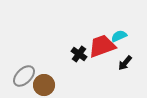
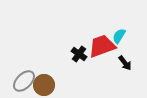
cyan semicircle: rotated 35 degrees counterclockwise
black arrow: rotated 77 degrees counterclockwise
gray ellipse: moved 5 px down
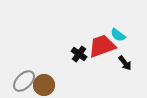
cyan semicircle: moved 1 px left, 1 px up; rotated 84 degrees counterclockwise
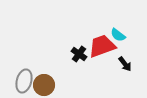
black arrow: moved 1 px down
gray ellipse: rotated 30 degrees counterclockwise
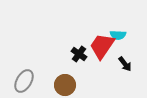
cyan semicircle: rotated 35 degrees counterclockwise
red trapezoid: rotated 36 degrees counterclockwise
gray ellipse: rotated 15 degrees clockwise
brown circle: moved 21 px right
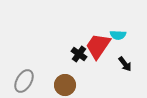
red trapezoid: moved 4 px left
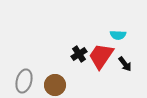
red trapezoid: moved 3 px right, 10 px down
black cross: rotated 21 degrees clockwise
gray ellipse: rotated 15 degrees counterclockwise
brown circle: moved 10 px left
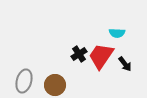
cyan semicircle: moved 1 px left, 2 px up
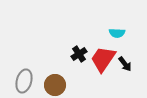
red trapezoid: moved 2 px right, 3 px down
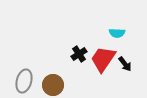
brown circle: moved 2 px left
